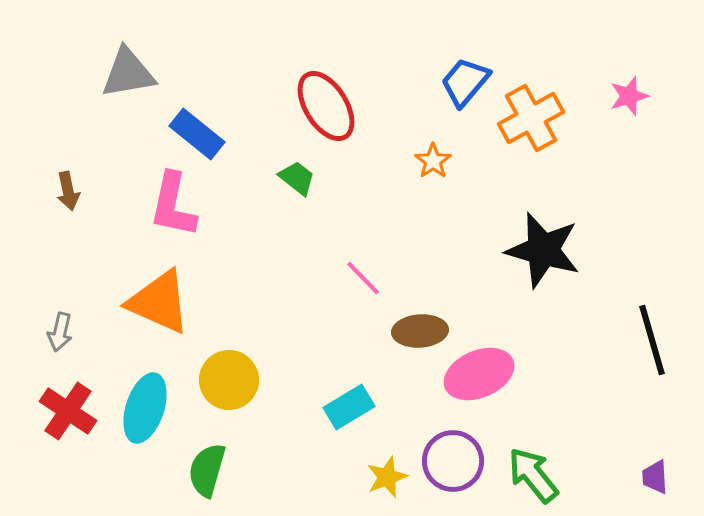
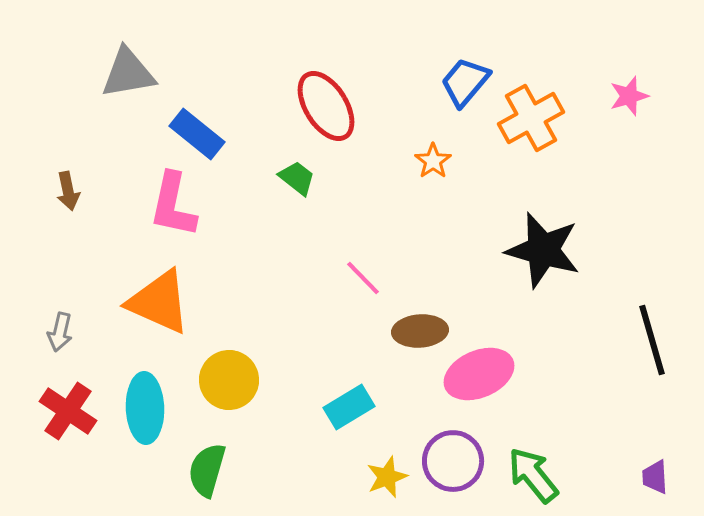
cyan ellipse: rotated 20 degrees counterclockwise
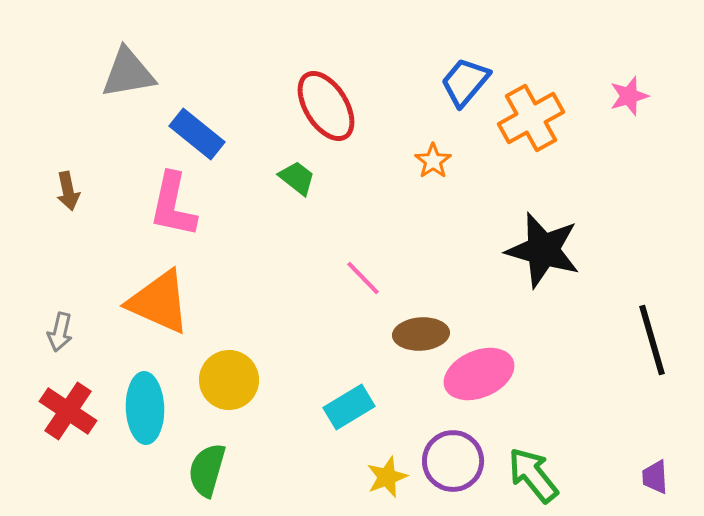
brown ellipse: moved 1 px right, 3 px down
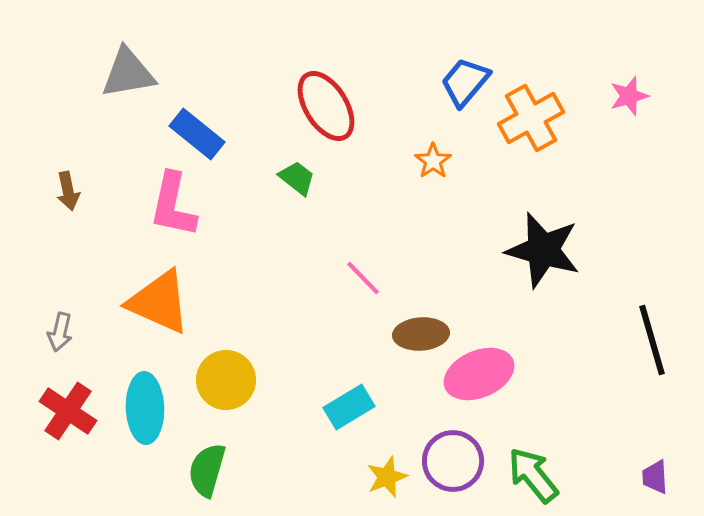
yellow circle: moved 3 px left
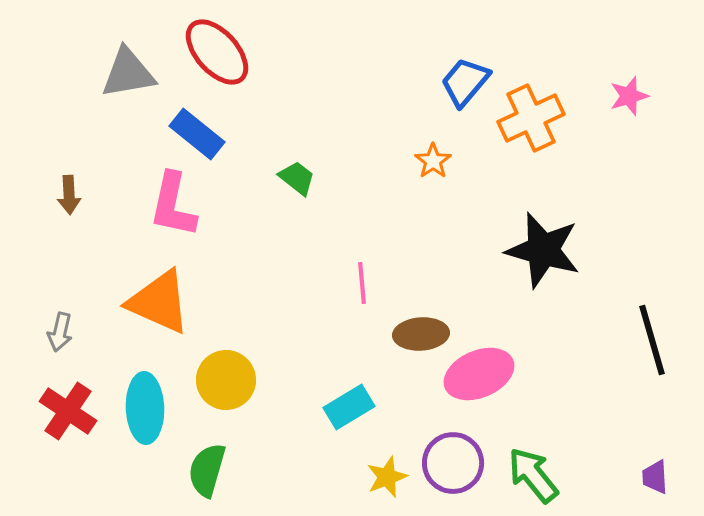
red ellipse: moved 109 px left, 54 px up; rotated 10 degrees counterclockwise
orange cross: rotated 4 degrees clockwise
brown arrow: moved 1 px right, 4 px down; rotated 9 degrees clockwise
pink line: moved 1 px left, 5 px down; rotated 39 degrees clockwise
purple circle: moved 2 px down
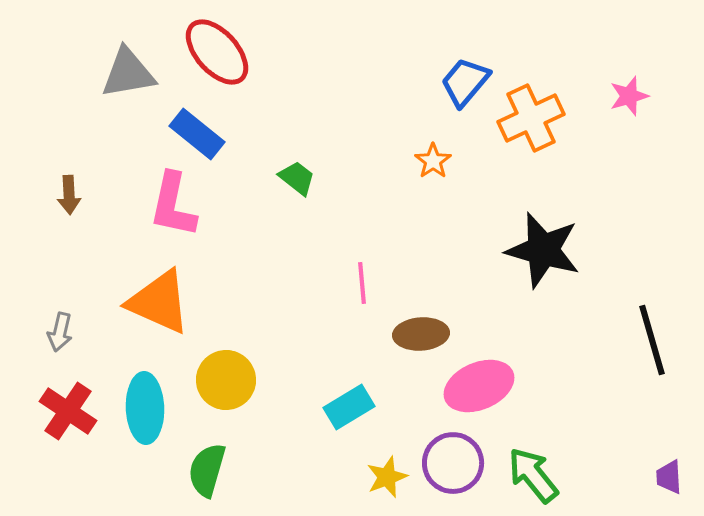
pink ellipse: moved 12 px down
purple trapezoid: moved 14 px right
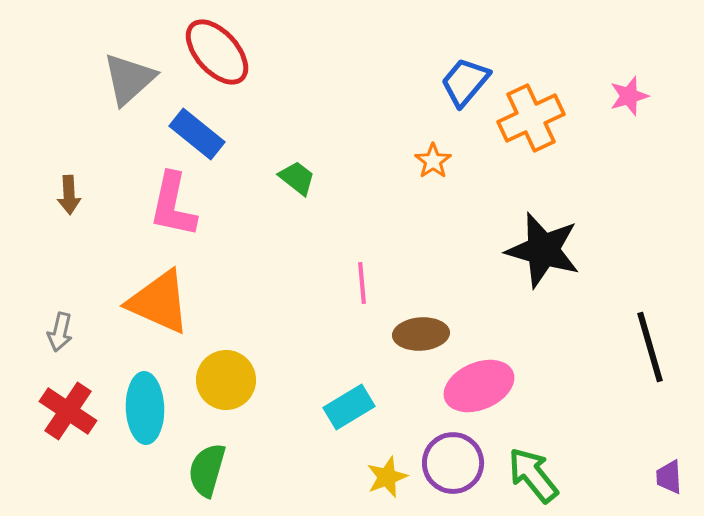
gray triangle: moved 1 px right, 6 px down; rotated 32 degrees counterclockwise
black line: moved 2 px left, 7 px down
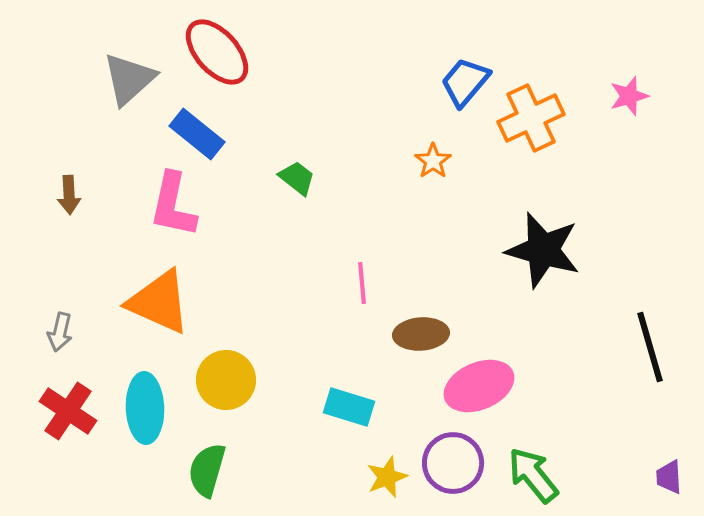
cyan rectangle: rotated 48 degrees clockwise
